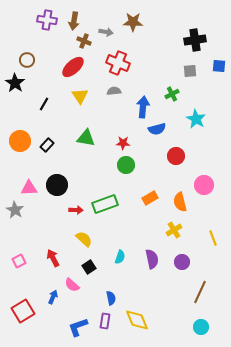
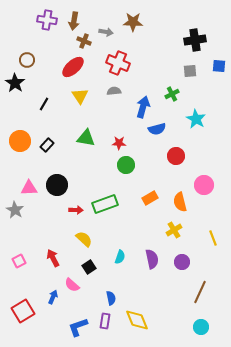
blue arrow at (143, 107): rotated 10 degrees clockwise
red star at (123, 143): moved 4 px left
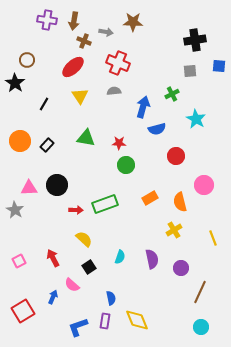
purple circle at (182, 262): moved 1 px left, 6 px down
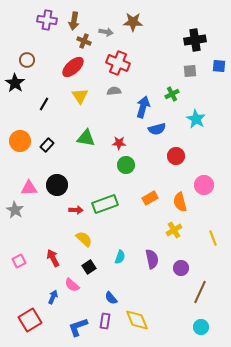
blue semicircle at (111, 298): rotated 152 degrees clockwise
red square at (23, 311): moved 7 px right, 9 px down
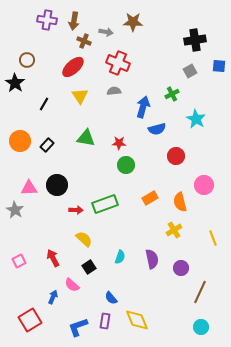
gray square at (190, 71): rotated 24 degrees counterclockwise
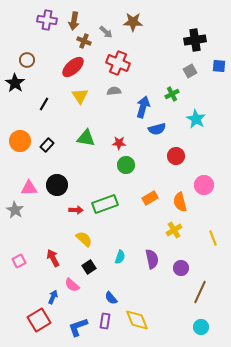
gray arrow at (106, 32): rotated 32 degrees clockwise
red square at (30, 320): moved 9 px right
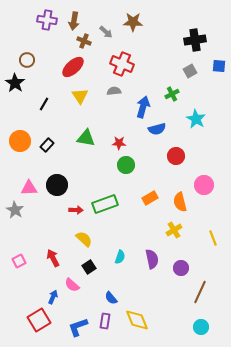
red cross at (118, 63): moved 4 px right, 1 px down
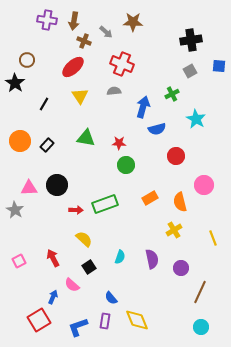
black cross at (195, 40): moved 4 px left
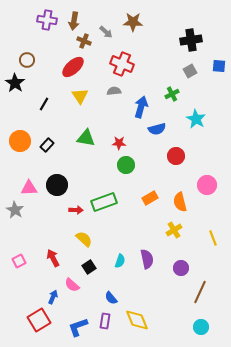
blue arrow at (143, 107): moved 2 px left
pink circle at (204, 185): moved 3 px right
green rectangle at (105, 204): moved 1 px left, 2 px up
cyan semicircle at (120, 257): moved 4 px down
purple semicircle at (152, 259): moved 5 px left
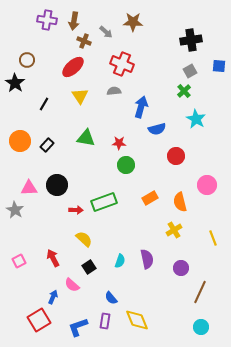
green cross at (172, 94): moved 12 px right, 3 px up; rotated 16 degrees counterclockwise
